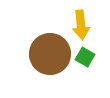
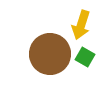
yellow arrow: rotated 24 degrees clockwise
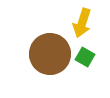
yellow arrow: moved 1 px right, 2 px up
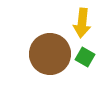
yellow arrow: rotated 12 degrees counterclockwise
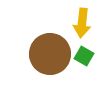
green square: moved 1 px left, 1 px up
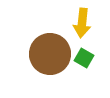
green square: moved 2 px down
